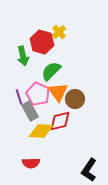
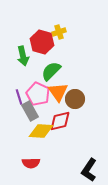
yellow cross: rotated 24 degrees clockwise
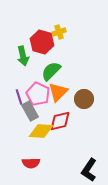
orange triangle: rotated 20 degrees clockwise
brown circle: moved 9 px right
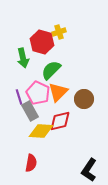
green arrow: moved 2 px down
green semicircle: moved 1 px up
pink pentagon: moved 1 px up
red semicircle: rotated 78 degrees counterclockwise
